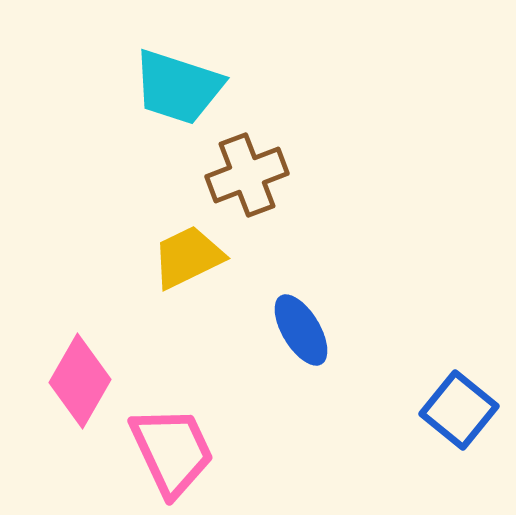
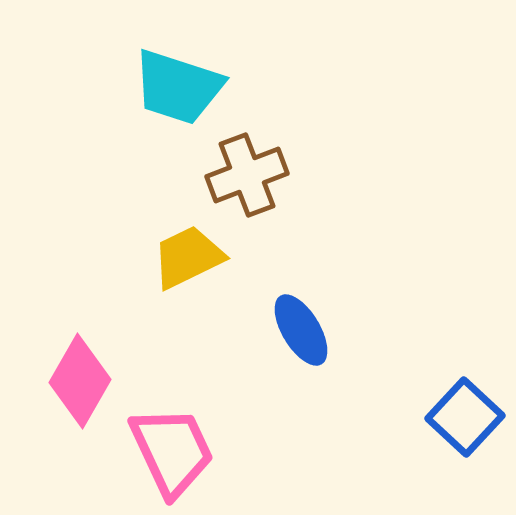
blue square: moved 6 px right, 7 px down; rotated 4 degrees clockwise
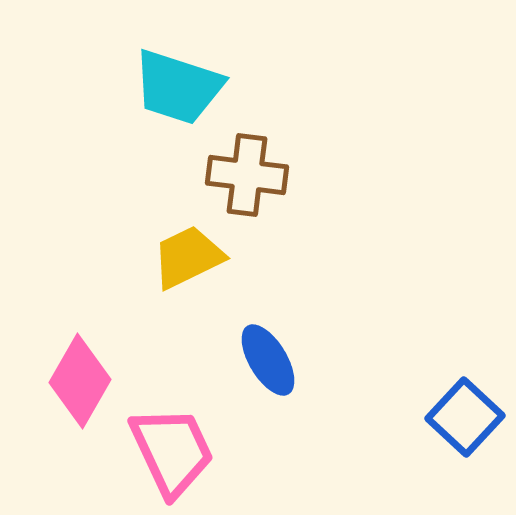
brown cross: rotated 28 degrees clockwise
blue ellipse: moved 33 px left, 30 px down
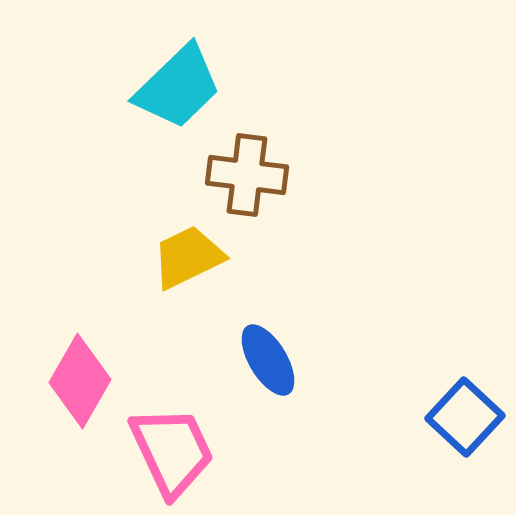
cyan trapezoid: rotated 62 degrees counterclockwise
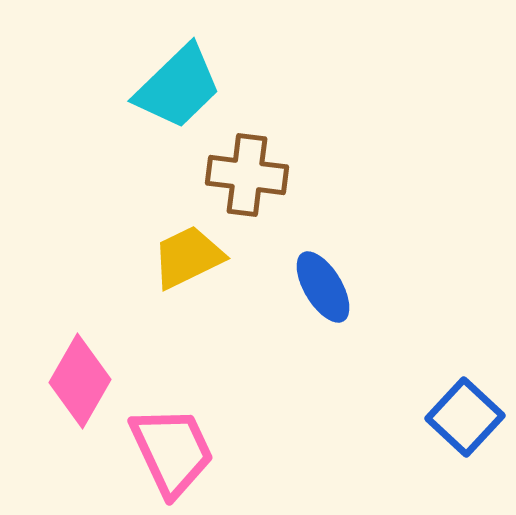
blue ellipse: moved 55 px right, 73 px up
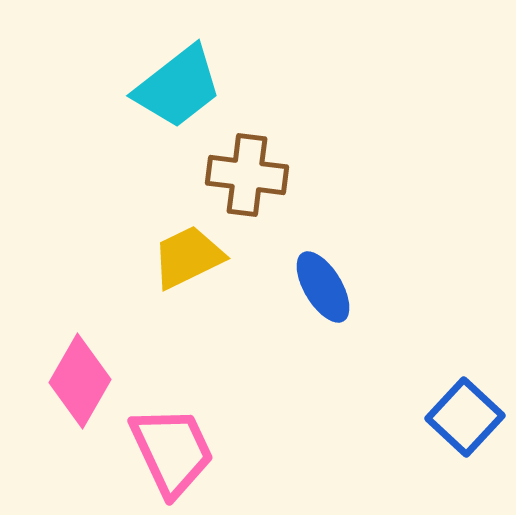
cyan trapezoid: rotated 6 degrees clockwise
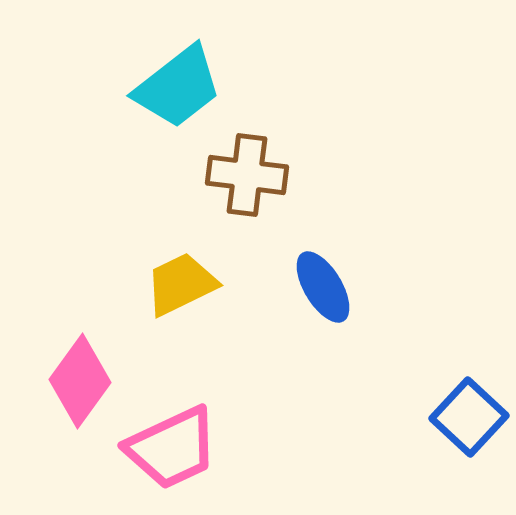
yellow trapezoid: moved 7 px left, 27 px down
pink diamond: rotated 6 degrees clockwise
blue square: moved 4 px right
pink trapezoid: moved 3 px up; rotated 90 degrees clockwise
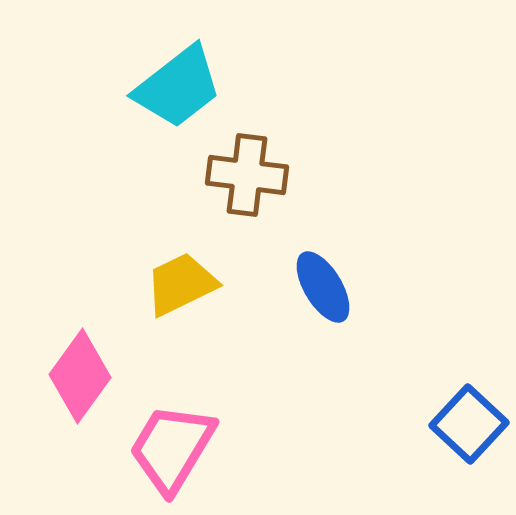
pink diamond: moved 5 px up
blue square: moved 7 px down
pink trapezoid: rotated 146 degrees clockwise
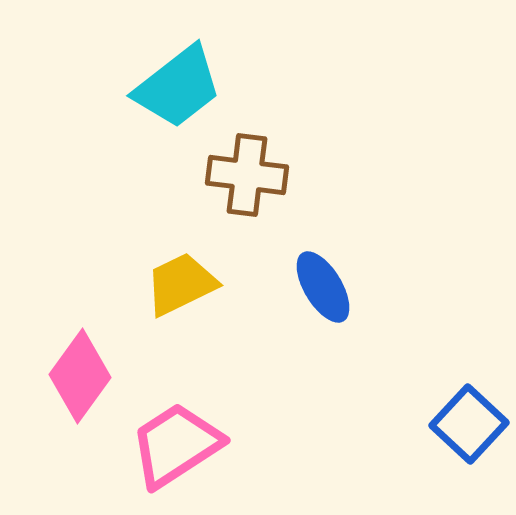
pink trapezoid: moved 4 px right, 3 px up; rotated 26 degrees clockwise
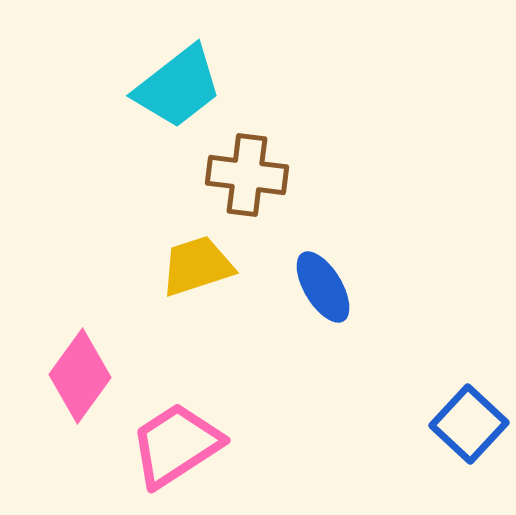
yellow trapezoid: moved 16 px right, 18 px up; rotated 8 degrees clockwise
